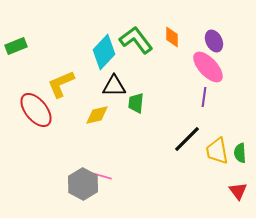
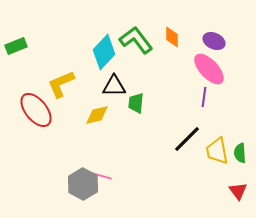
purple ellipse: rotated 40 degrees counterclockwise
pink ellipse: moved 1 px right, 2 px down
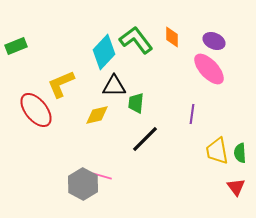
purple line: moved 12 px left, 17 px down
black line: moved 42 px left
red triangle: moved 2 px left, 4 px up
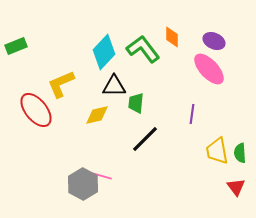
green L-shape: moved 7 px right, 9 px down
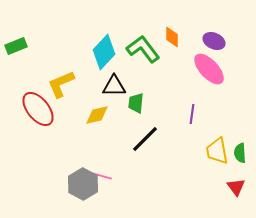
red ellipse: moved 2 px right, 1 px up
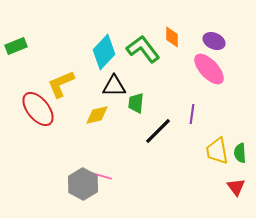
black line: moved 13 px right, 8 px up
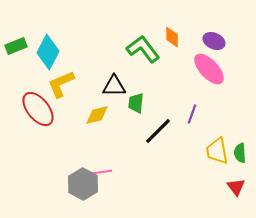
cyan diamond: moved 56 px left; rotated 16 degrees counterclockwise
purple line: rotated 12 degrees clockwise
pink line: moved 4 px up; rotated 24 degrees counterclockwise
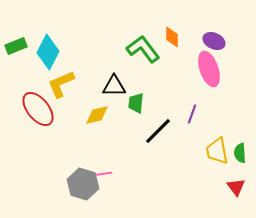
pink ellipse: rotated 24 degrees clockwise
pink line: moved 2 px down
gray hexagon: rotated 12 degrees counterclockwise
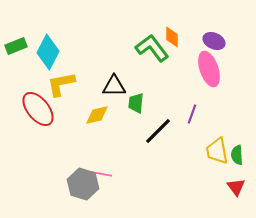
green L-shape: moved 9 px right, 1 px up
yellow L-shape: rotated 12 degrees clockwise
green semicircle: moved 3 px left, 2 px down
pink line: rotated 18 degrees clockwise
